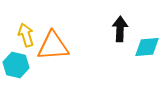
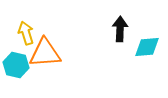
yellow arrow: moved 2 px up
orange triangle: moved 8 px left, 7 px down
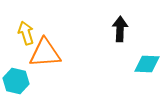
cyan diamond: moved 17 px down; rotated 8 degrees clockwise
cyan hexagon: moved 16 px down
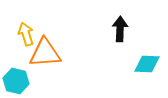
yellow arrow: moved 1 px down
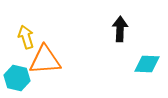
yellow arrow: moved 3 px down
orange triangle: moved 7 px down
cyan hexagon: moved 1 px right, 3 px up
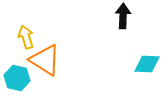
black arrow: moved 3 px right, 13 px up
orange triangle: rotated 36 degrees clockwise
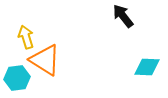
black arrow: rotated 40 degrees counterclockwise
cyan diamond: moved 3 px down
cyan hexagon: rotated 20 degrees counterclockwise
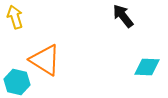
yellow arrow: moved 11 px left, 20 px up
cyan hexagon: moved 4 px down; rotated 20 degrees clockwise
